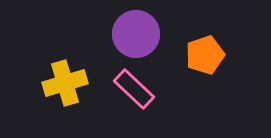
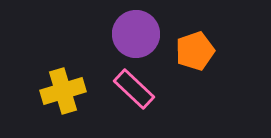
orange pentagon: moved 10 px left, 4 px up
yellow cross: moved 2 px left, 8 px down
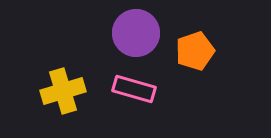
purple circle: moved 1 px up
pink rectangle: rotated 27 degrees counterclockwise
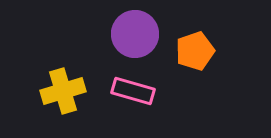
purple circle: moved 1 px left, 1 px down
pink rectangle: moved 1 px left, 2 px down
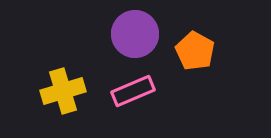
orange pentagon: rotated 24 degrees counterclockwise
pink rectangle: rotated 39 degrees counterclockwise
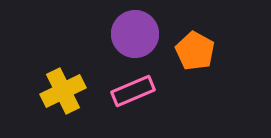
yellow cross: rotated 9 degrees counterclockwise
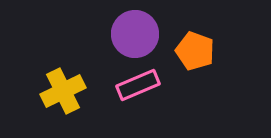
orange pentagon: rotated 9 degrees counterclockwise
pink rectangle: moved 5 px right, 6 px up
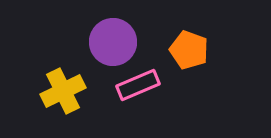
purple circle: moved 22 px left, 8 px down
orange pentagon: moved 6 px left, 1 px up
